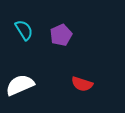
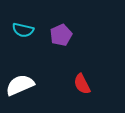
cyan semicircle: moved 1 px left; rotated 135 degrees clockwise
red semicircle: rotated 45 degrees clockwise
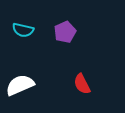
purple pentagon: moved 4 px right, 3 px up
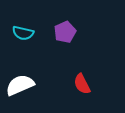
cyan semicircle: moved 3 px down
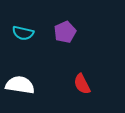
white semicircle: rotated 32 degrees clockwise
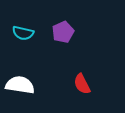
purple pentagon: moved 2 px left
